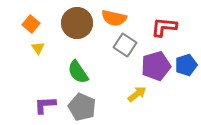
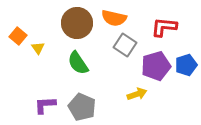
orange square: moved 13 px left, 12 px down
green semicircle: moved 9 px up
yellow arrow: rotated 18 degrees clockwise
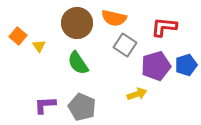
yellow triangle: moved 1 px right, 2 px up
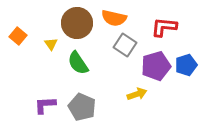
yellow triangle: moved 12 px right, 2 px up
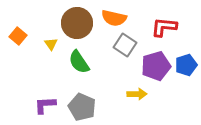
green semicircle: moved 1 px right, 1 px up
yellow arrow: rotated 18 degrees clockwise
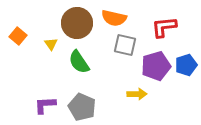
red L-shape: rotated 12 degrees counterclockwise
gray square: rotated 20 degrees counterclockwise
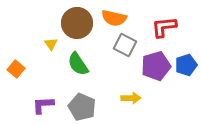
orange square: moved 2 px left, 33 px down
gray square: rotated 15 degrees clockwise
green semicircle: moved 1 px left, 2 px down
yellow arrow: moved 6 px left, 4 px down
purple L-shape: moved 2 px left
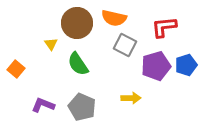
purple L-shape: rotated 25 degrees clockwise
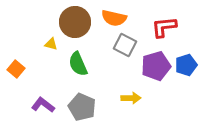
brown circle: moved 2 px left, 1 px up
yellow triangle: rotated 40 degrees counterclockwise
green semicircle: rotated 10 degrees clockwise
purple L-shape: rotated 15 degrees clockwise
